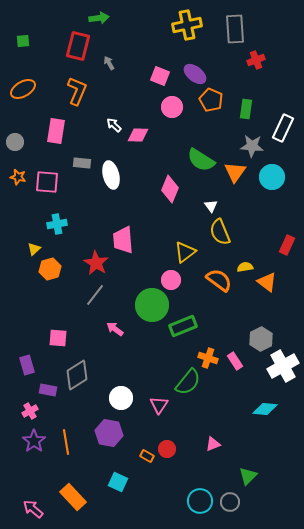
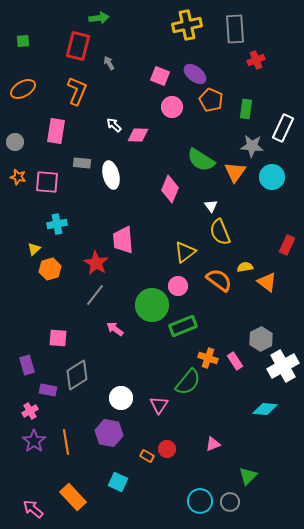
pink circle at (171, 280): moved 7 px right, 6 px down
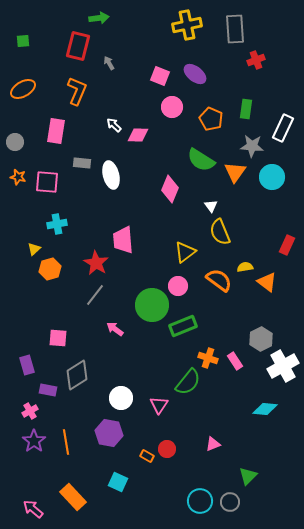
orange pentagon at (211, 100): moved 19 px down
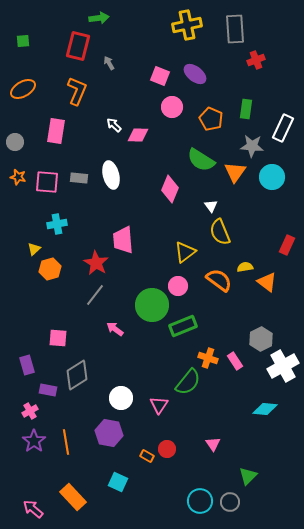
gray rectangle at (82, 163): moved 3 px left, 15 px down
pink triangle at (213, 444): rotated 42 degrees counterclockwise
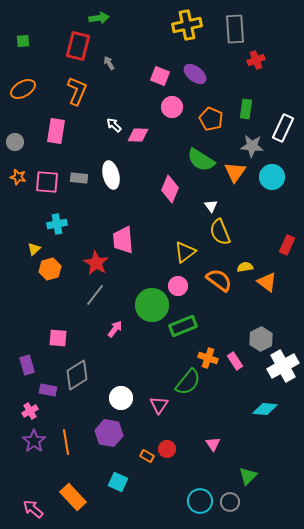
pink arrow at (115, 329): rotated 90 degrees clockwise
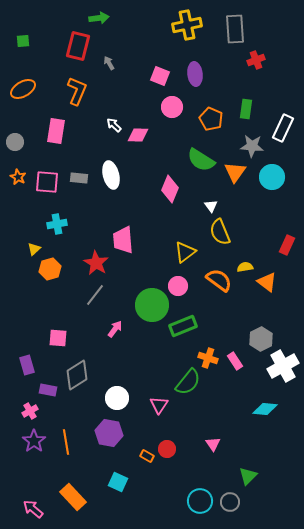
purple ellipse at (195, 74): rotated 45 degrees clockwise
orange star at (18, 177): rotated 14 degrees clockwise
white circle at (121, 398): moved 4 px left
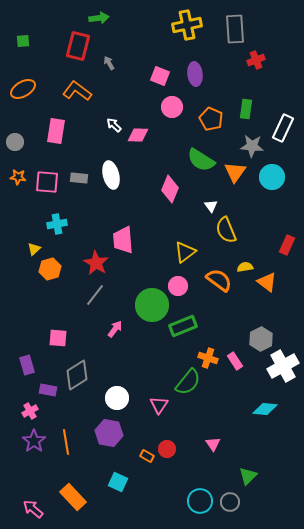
orange L-shape at (77, 91): rotated 76 degrees counterclockwise
orange star at (18, 177): rotated 21 degrees counterclockwise
yellow semicircle at (220, 232): moved 6 px right, 2 px up
